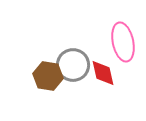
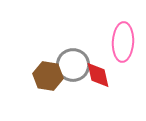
pink ellipse: rotated 15 degrees clockwise
red diamond: moved 5 px left, 2 px down
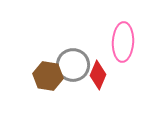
red diamond: rotated 36 degrees clockwise
